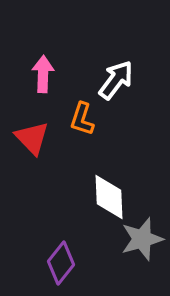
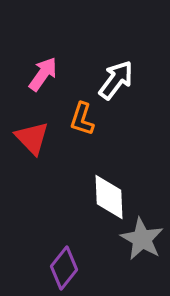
pink arrow: rotated 33 degrees clockwise
gray star: rotated 27 degrees counterclockwise
purple diamond: moved 3 px right, 5 px down
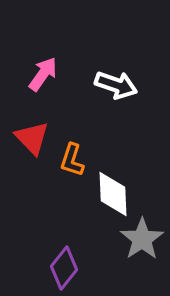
white arrow: moved 5 px down; rotated 72 degrees clockwise
orange L-shape: moved 10 px left, 41 px down
white diamond: moved 4 px right, 3 px up
gray star: rotated 9 degrees clockwise
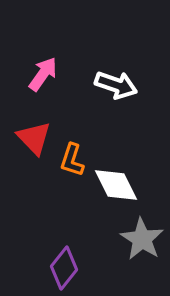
red triangle: moved 2 px right
white diamond: moved 3 px right, 9 px up; rotated 24 degrees counterclockwise
gray star: rotated 6 degrees counterclockwise
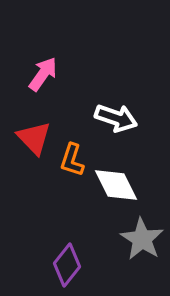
white arrow: moved 33 px down
purple diamond: moved 3 px right, 3 px up
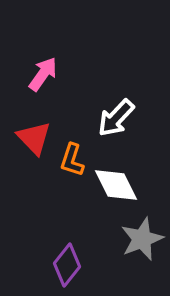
white arrow: rotated 114 degrees clockwise
gray star: rotated 18 degrees clockwise
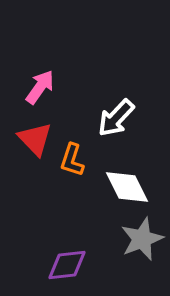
pink arrow: moved 3 px left, 13 px down
red triangle: moved 1 px right, 1 px down
white diamond: moved 11 px right, 2 px down
purple diamond: rotated 45 degrees clockwise
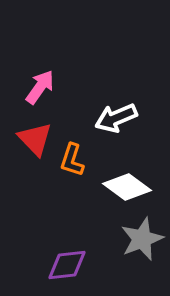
white arrow: rotated 24 degrees clockwise
white diamond: rotated 27 degrees counterclockwise
